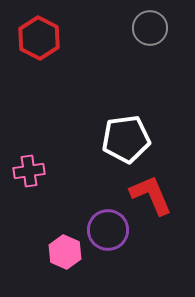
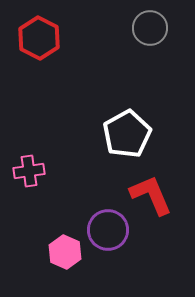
white pentagon: moved 1 px right, 5 px up; rotated 21 degrees counterclockwise
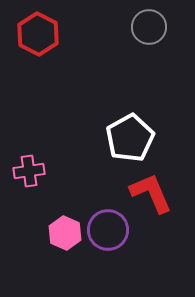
gray circle: moved 1 px left, 1 px up
red hexagon: moved 1 px left, 4 px up
white pentagon: moved 3 px right, 4 px down
red L-shape: moved 2 px up
pink hexagon: moved 19 px up
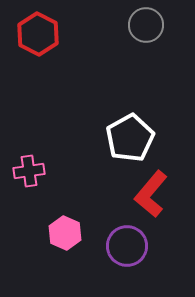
gray circle: moved 3 px left, 2 px up
red L-shape: moved 1 px down; rotated 117 degrees counterclockwise
purple circle: moved 19 px right, 16 px down
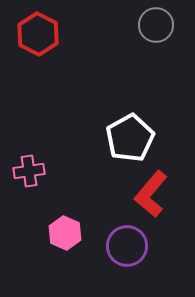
gray circle: moved 10 px right
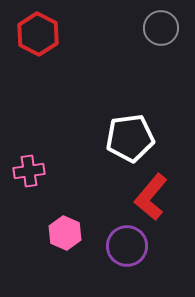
gray circle: moved 5 px right, 3 px down
white pentagon: rotated 21 degrees clockwise
red L-shape: moved 3 px down
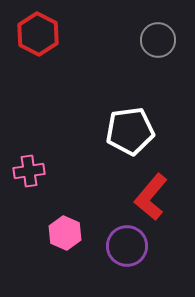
gray circle: moved 3 px left, 12 px down
white pentagon: moved 7 px up
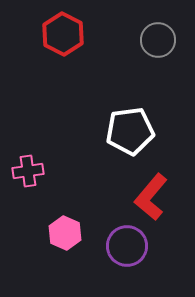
red hexagon: moved 25 px right
pink cross: moved 1 px left
